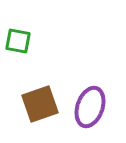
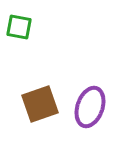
green square: moved 1 px right, 14 px up
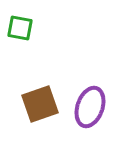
green square: moved 1 px right, 1 px down
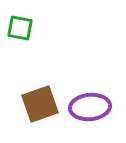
purple ellipse: rotated 66 degrees clockwise
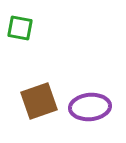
brown square: moved 1 px left, 3 px up
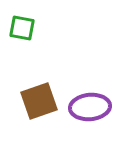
green square: moved 2 px right
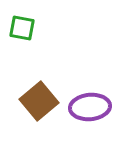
brown square: rotated 21 degrees counterclockwise
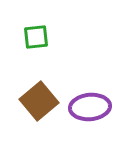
green square: moved 14 px right, 9 px down; rotated 16 degrees counterclockwise
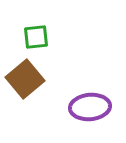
brown square: moved 14 px left, 22 px up
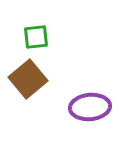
brown square: moved 3 px right
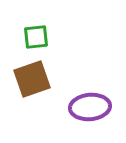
brown square: moved 4 px right; rotated 21 degrees clockwise
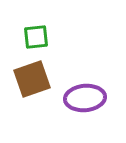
purple ellipse: moved 5 px left, 9 px up
